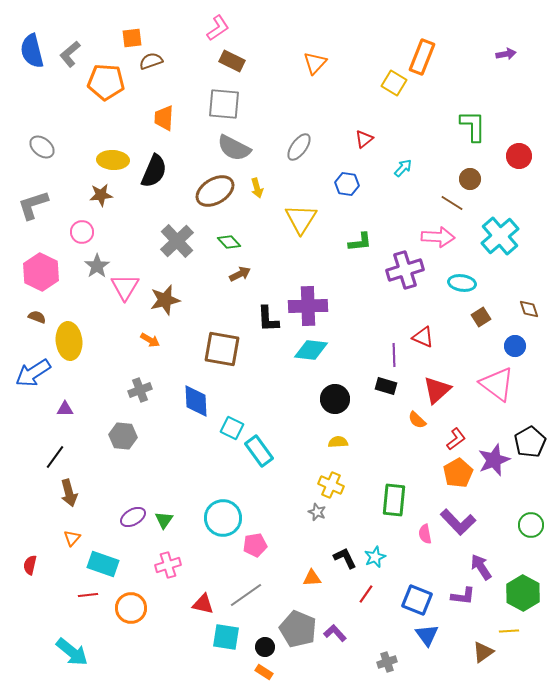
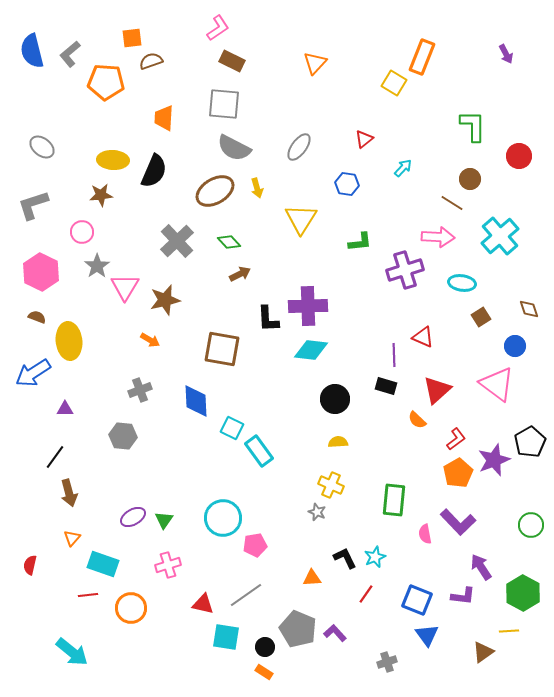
purple arrow at (506, 54): rotated 72 degrees clockwise
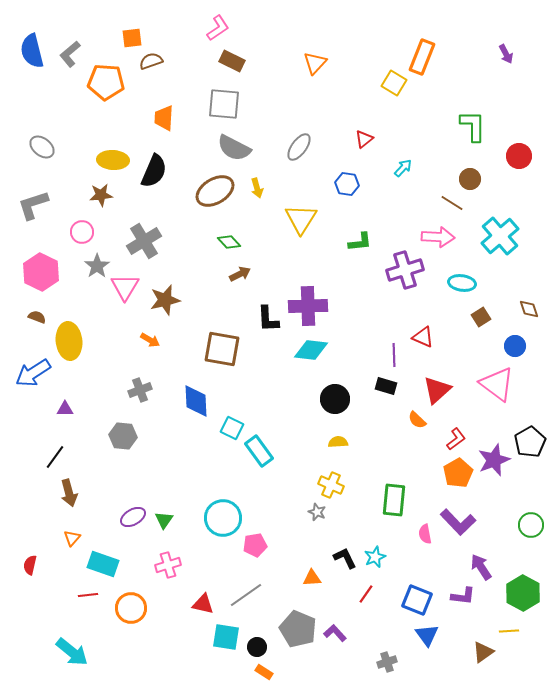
gray cross at (177, 241): moved 33 px left; rotated 12 degrees clockwise
black circle at (265, 647): moved 8 px left
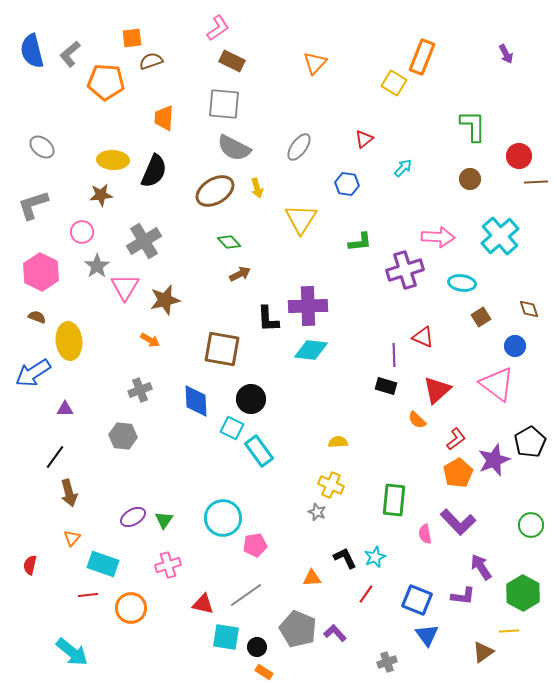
brown line at (452, 203): moved 84 px right, 21 px up; rotated 35 degrees counterclockwise
black circle at (335, 399): moved 84 px left
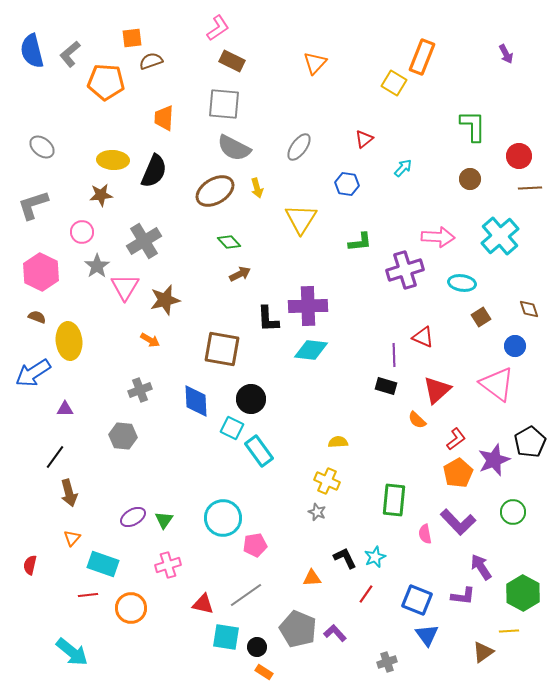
brown line at (536, 182): moved 6 px left, 6 px down
yellow cross at (331, 485): moved 4 px left, 4 px up
green circle at (531, 525): moved 18 px left, 13 px up
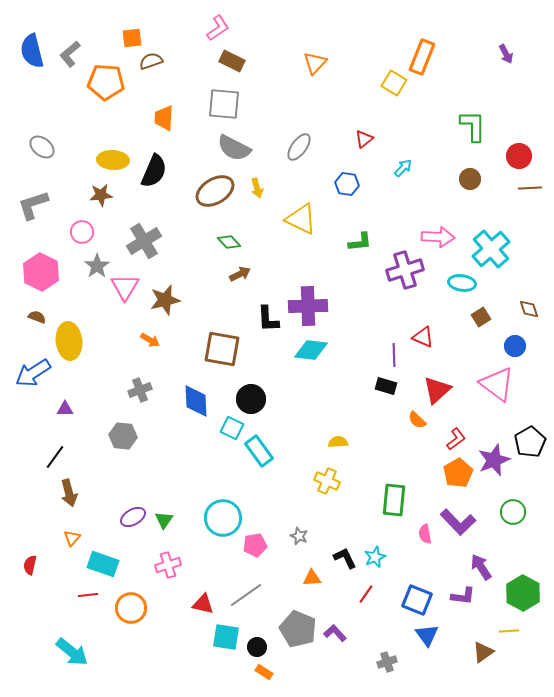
yellow triangle at (301, 219): rotated 36 degrees counterclockwise
cyan cross at (500, 236): moved 9 px left, 13 px down
gray star at (317, 512): moved 18 px left, 24 px down
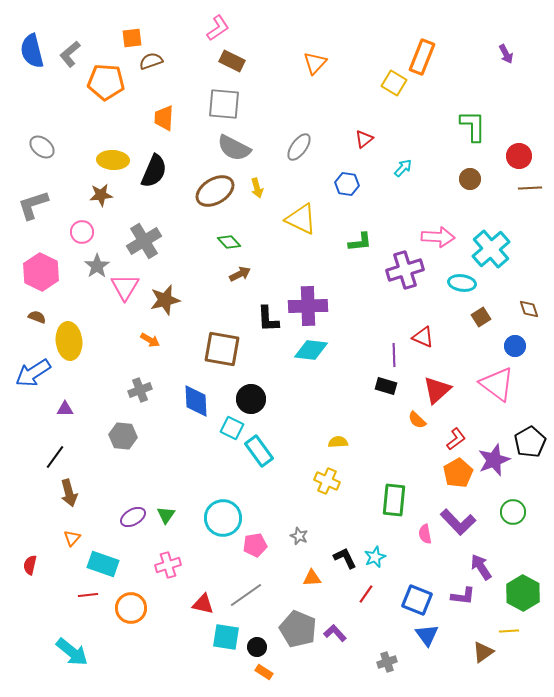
green triangle at (164, 520): moved 2 px right, 5 px up
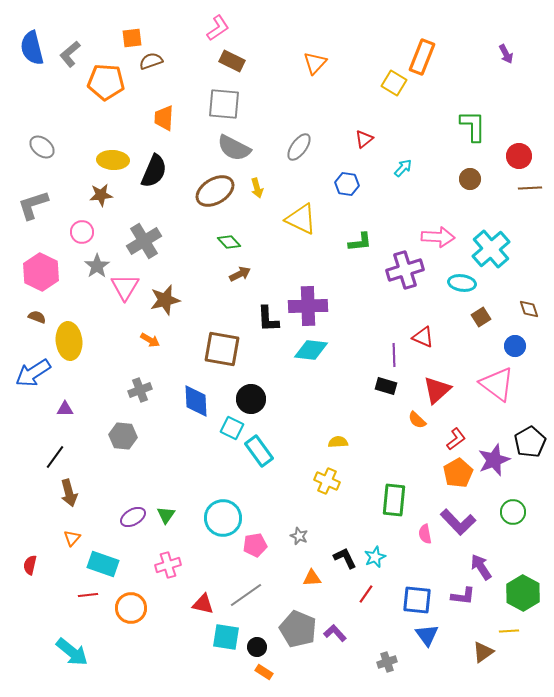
blue semicircle at (32, 51): moved 3 px up
blue square at (417, 600): rotated 16 degrees counterclockwise
